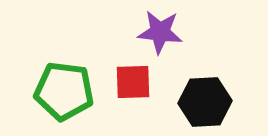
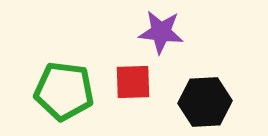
purple star: moved 1 px right
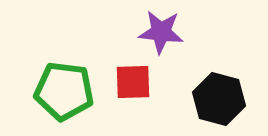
black hexagon: moved 14 px right, 3 px up; rotated 18 degrees clockwise
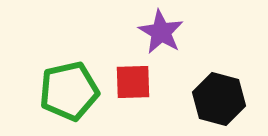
purple star: rotated 24 degrees clockwise
green pentagon: moved 5 px right; rotated 20 degrees counterclockwise
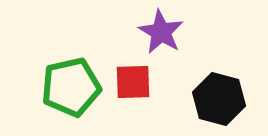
green pentagon: moved 2 px right, 4 px up
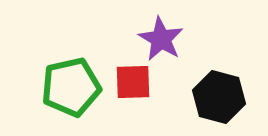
purple star: moved 7 px down
black hexagon: moved 2 px up
